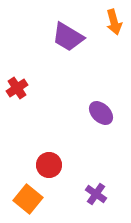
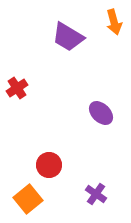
orange square: rotated 12 degrees clockwise
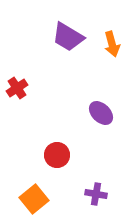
orange arrow: moved 2 px left, 22 px down
red circle: moved 8 px right, 10 px up
purple cross: rotated 25 degrees counterclockwise
orange square: moved 6 px right
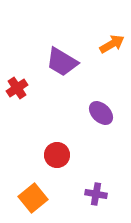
purple trapezoid: moved 6 px left, 25 px down
orange arrow: rotated 105 degrees counterclockwise
orange square: moved 1 px left, 1 px up
